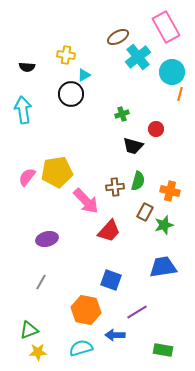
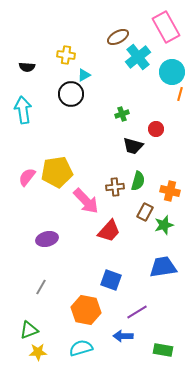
gray line: moved 5 px down
blue arrow: moved 8 px right, 1 px down
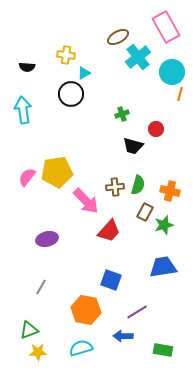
cyan triangle: moved 2 px up
green semicircle: moved 4 px down
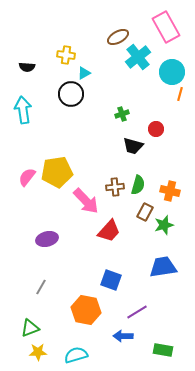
green triangle: moved 1 px right, 2 px up
cyan semicircle: moved 5 px left, 7 px down
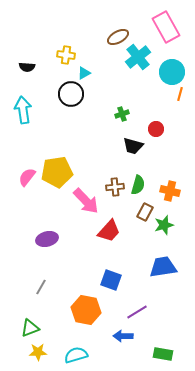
green rectangle: moved 4 px down
